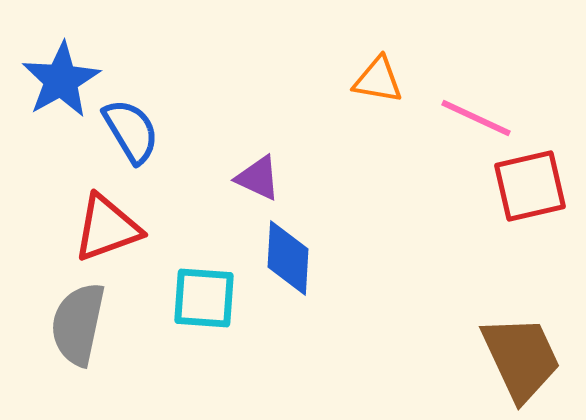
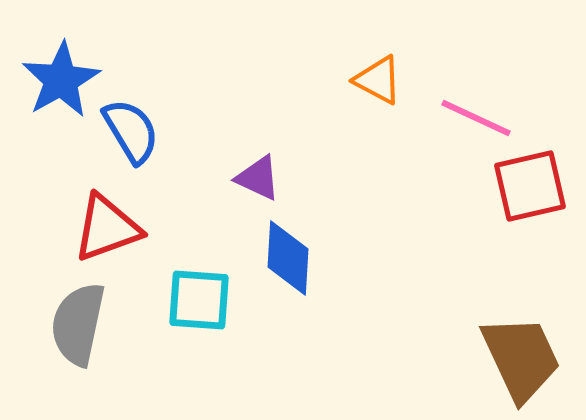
orange triangle: rotated 18 degrees clockwise
cyan square: moved 5 px left, 2 px down
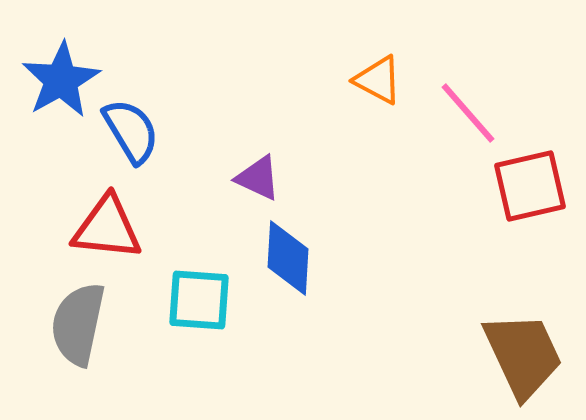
pink line: moved 8 px left, 5 px up; rotated 24 degrees clockwise
red triangle: rotated 26 degrees clockwise
brown trapezoid: moved 2 px right, 3 px up
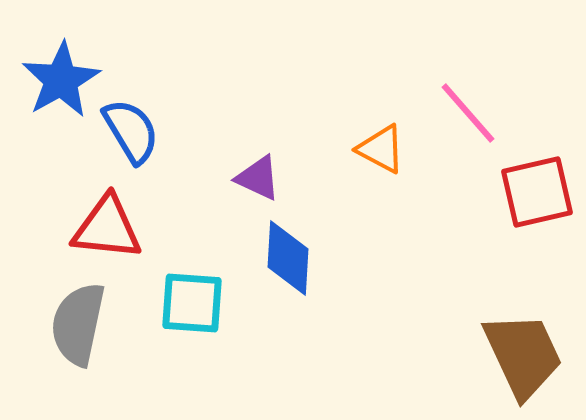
orange triangle: moved 3 px right, 69 px down
red square: moved 7 px right, 6 px down
cyan square: moved 7 px left, 3 px down
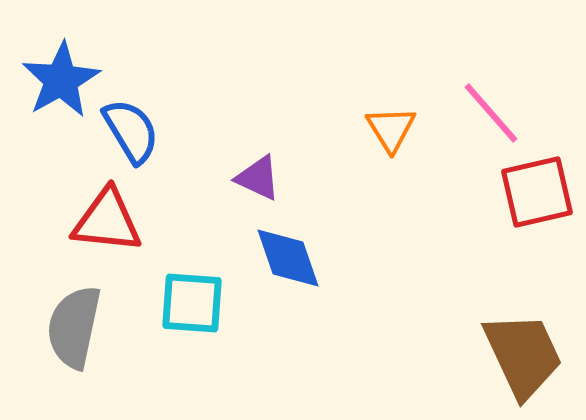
pink line: moved 23 px right
orange triangle: moved 10 px right, 20 px up; rotated 30 degrees clockwise
red triangle: moved 7 px up
blue diamond: rotated 22 degrees counterclockwise
gray semicircle: moved 4 px left, 3 px down
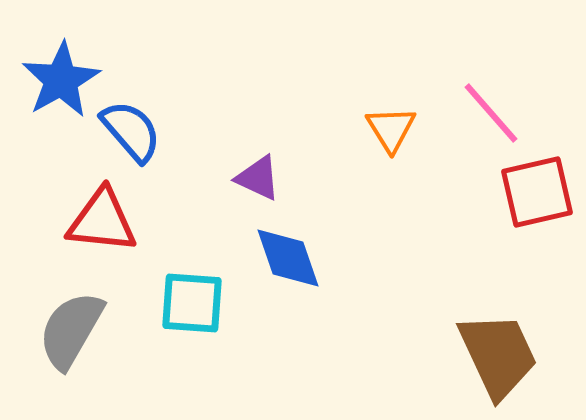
blue semicircle: rotated 10 degrees counterclockwise
red triangle: moved 5 px left
gray semicircle: moved 3 px left, 3 px down; rotated 18 degrees clockwise
brown trapezoid: moved 25 px left
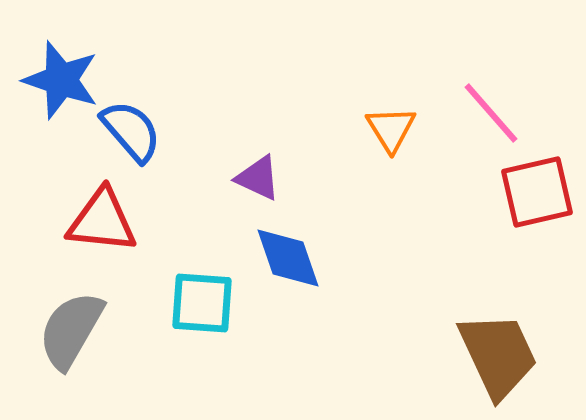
blue star: rotated 24 degrees counterclockwise
cyan square: moved 10 px right
